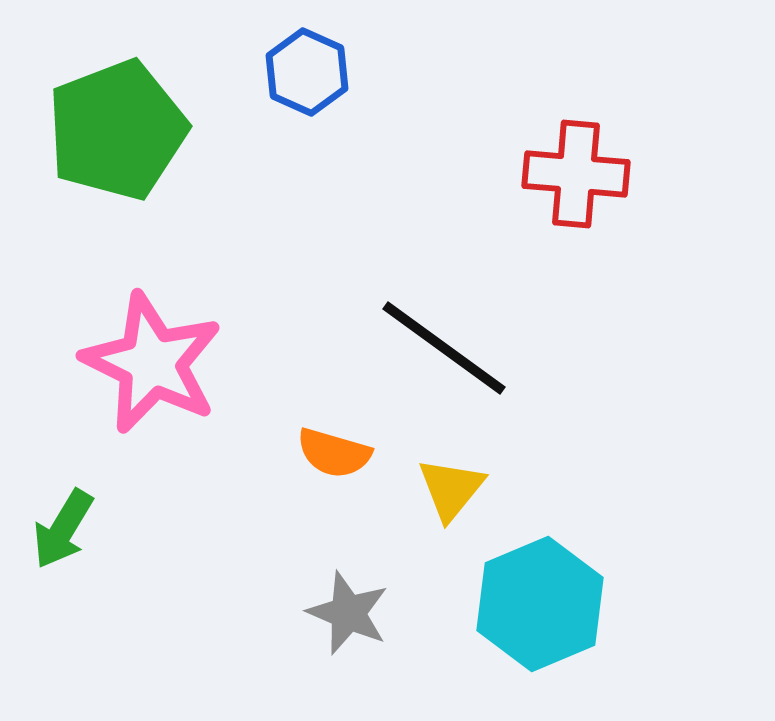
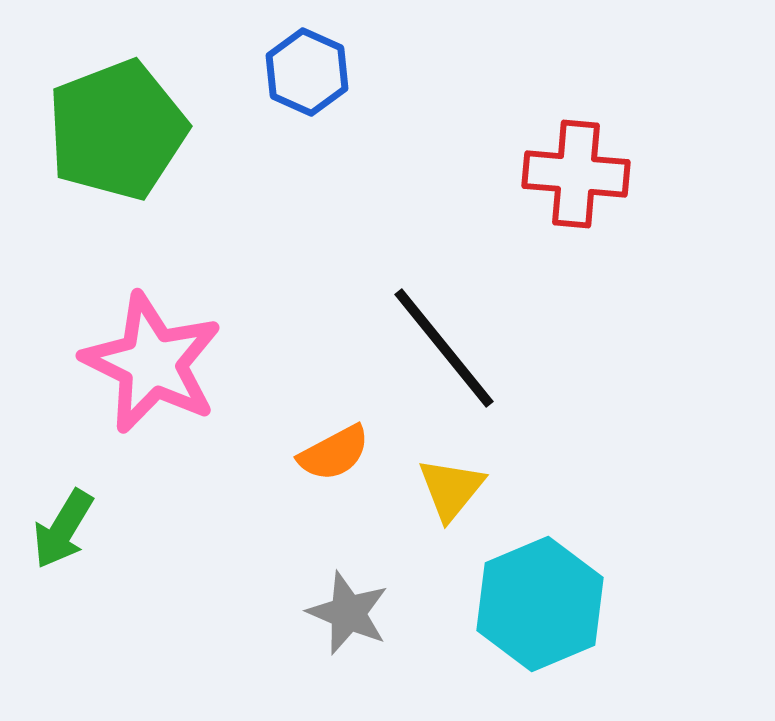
black line: rotated 15 degrees clockwise
orange semicircle: rotated 44 degrees counterclockwise
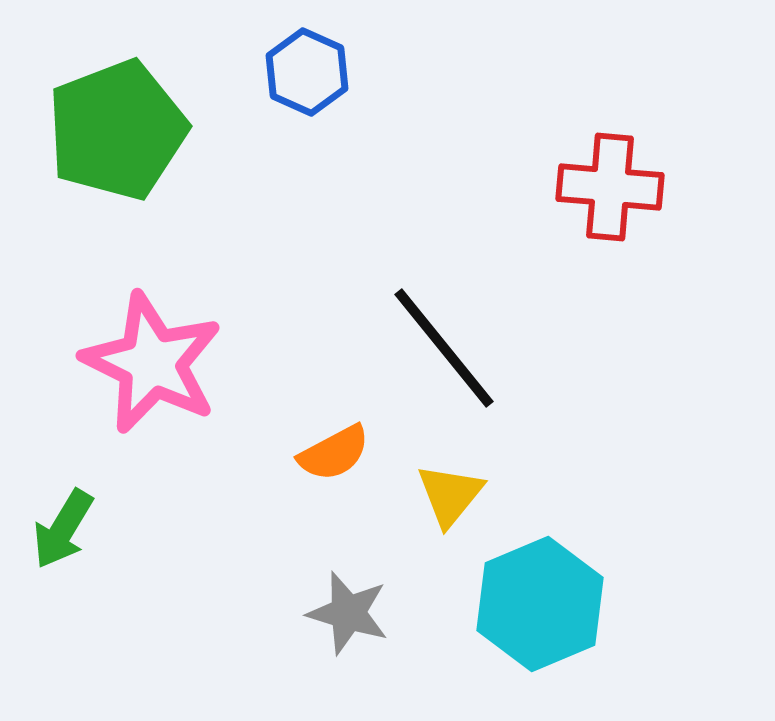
red cross: moved 34 px right, 13 px down
yellow triangle: moved 1 px left, 6 px down
gray star: rotated 6 degrees counterclockwise
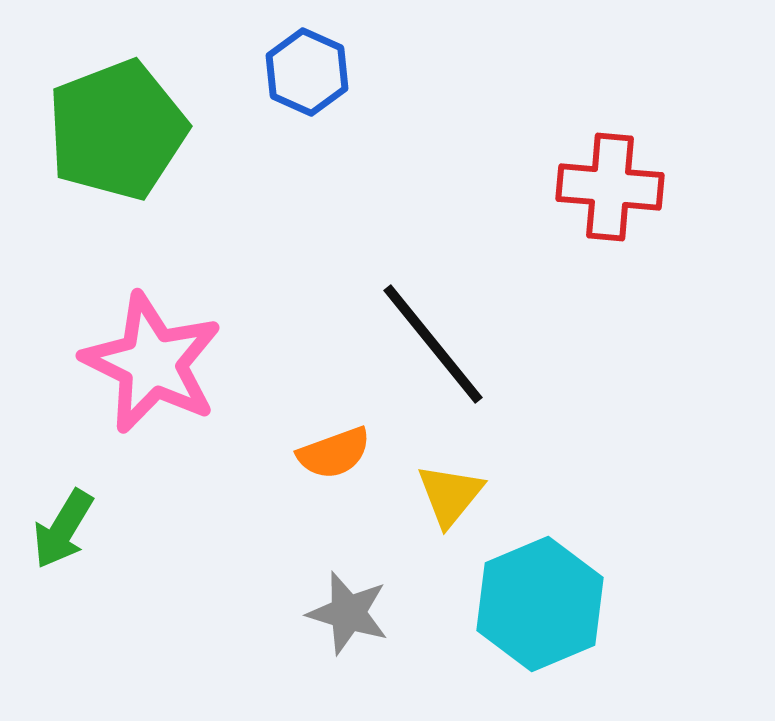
black line: moved 11 px left, 4 px up
orange semicircle: rotated 8 degrees clockwise
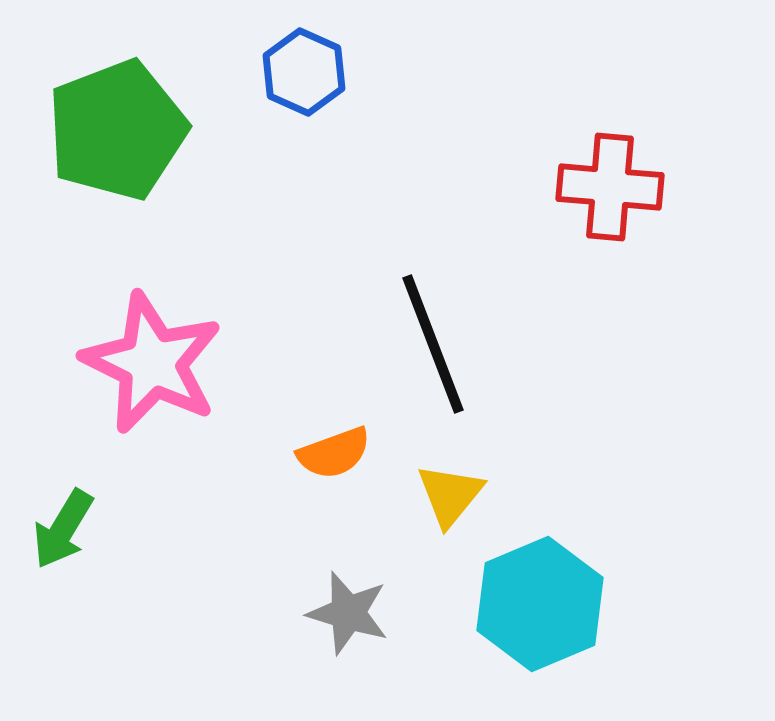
blue hexagon: moved 3 px left
black line: rotated 18 degrees clockwise
